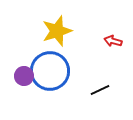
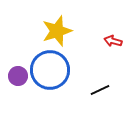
blue circle: moved 1 px up
purple circle: moved 6 px left
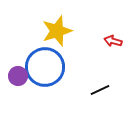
blue circle: moved 5 px left, 3 px up
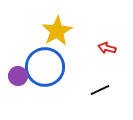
yellow star: rotated 12 degrees counterclockwise
red arrow: moved 6 px left, 7 px down
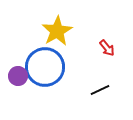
red arrow: rotated 144 degrees counterclockwise
